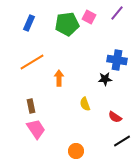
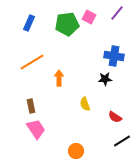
blue cross: moved 3 px left, 4 px up
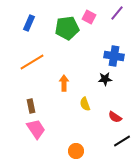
green pentagon: moved 4 px down
orange arrow: moved 5 px right, 5 px down
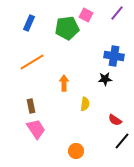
pink square: moved 3 px left, 2 px up
yellow semicircle: rotated 152 degrees counterclockwise
red semicircle: moved 3 px down
black line: rotated 18 degrees counterclockwise
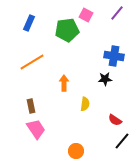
green pentagon: moved 2 px down
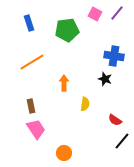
pink square: moved 9 px right, 1 px up
blue rectangle: rotated 42 degrees counterclockwise
black star: rotated 24 degrees clockwise
orange circle: moved 12 px left, 2 px down
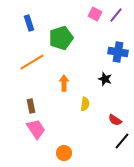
purple line: moved 1 px left, 2 px down
green pentagon: moved 6 px left, 8 px down; rotated 10 degrees counterclockwise
blue cross: moved 4 px right, 4 px up
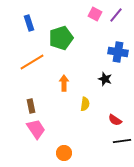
black line: rotated 42 degrees clockwise
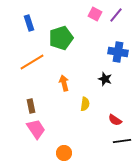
orange arrow: rotated 14 degrees counterclockwise
